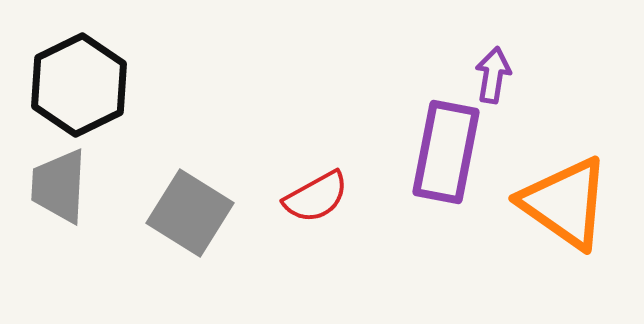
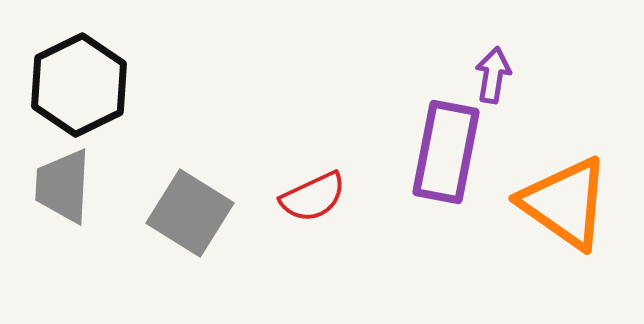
gray trapezoid: moved 4 px right
red semicircle: moved 3 px left; rotated 4 degrees clockwise
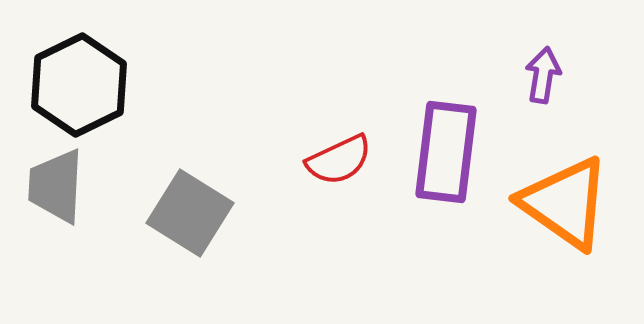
purple arrow: moved 50 px right
purple rectangle: rotated 4 degrees counterclockwise
gray trapezoid: moved 7 px left
red semicircle: moved 26 px right, 37 px up
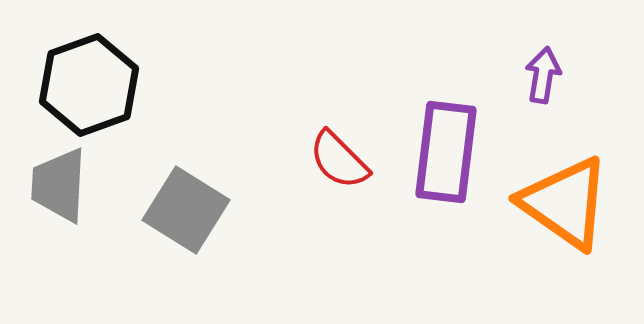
black hexagon: moved 10 px right; rotated 6 degrees clockwise
red semicircle: rotated 70 degrees clockwise
gray trapezoid: moved 3 px right, 1 px up
gray square: moved 4 px left, 3 px up
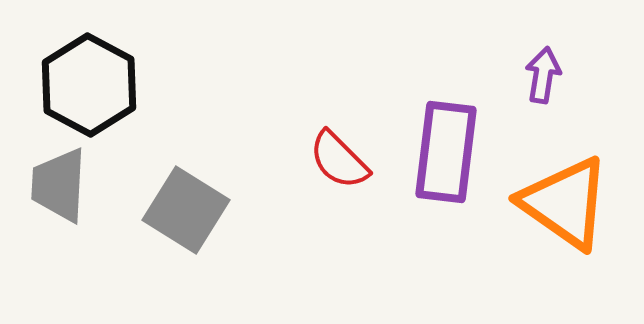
black hexagon: rotated 12 degrees counterclockwise
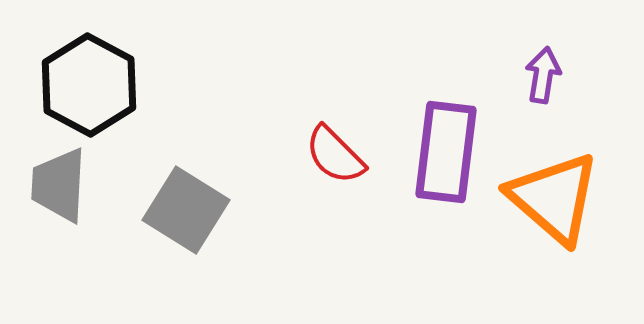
red semicircle: moved 4 px left, 5 px up
orange triangle: moved 11 px left, 5 px up; rotated 6 degrees clockwise
